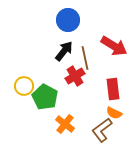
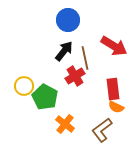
orange semicircle: moved 2 px right, 6 px up
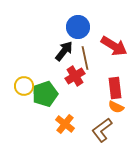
blue circle: moved 10 px right, 7 px down
red rectangle: moved 2 px right, 1 px up
green pentagon: moved 3 px up; rotated 25 degrees clockwise
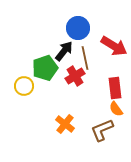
blue circle: moved 1 px down
green pentagon: moved 26 px up
orange semicircle: moved 2 px down; rotated 28 degrees clockwise
brown L-shape: rotated 15 degrees clockwise
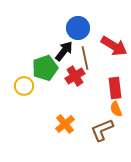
orange semicircle: rotated 14 degrees clockwise
orange cross: rotated 12 degrees clockwise
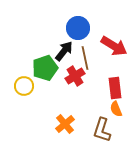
brown L-shape: rotated 50 degrees counterclockwise
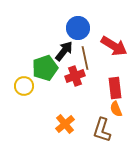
red cross: rotated 12 degrees clockwise
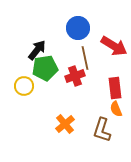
black arrow: moved 27 px left, 1 px up
green pentagon: rotated 10 degrees clockwise
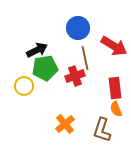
black arrow: rotated 25 degrees clockwise
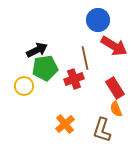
blue circle: moved 20 px right, 8 px up
red cross: moved 1 px left, 3 px down
red rectangle: rotated 25 degrees counterclockwise
